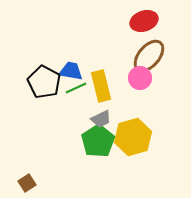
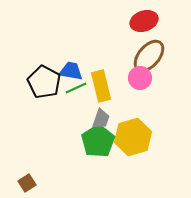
gray trapezoid: rotated 45 degrees counterclockwise
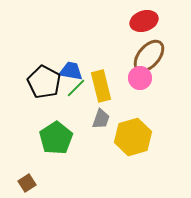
green line: rotated 20 degrees counterclockwise
green pentagon: moved 42 px left, 3 px up
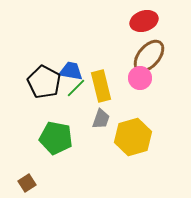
green pentagon: rotated 28 degrees counterclockwise
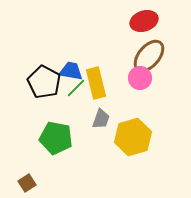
yellow rectangle: moved 5 px left, 3 px up
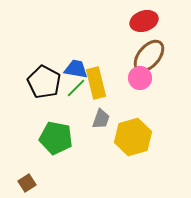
blue trapezoid: moved 5 px right, 2 px up
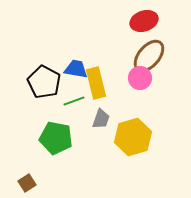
green line: moved 2 px left, 13 px down; rotated 25 degrees clockwise
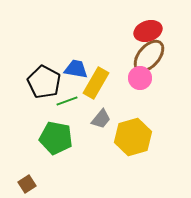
red ellipse: moved 4 px right, 10 px down
yellow rectangle: rotated 44 degrees clockwise
green line: moved 7 px left
gray trapezoid: rotated 20 degrees clockwise
brown square: moved 1 px down
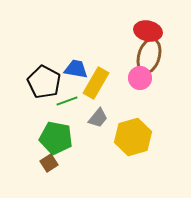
red ellipse: rotated 32 degrees clockwise
brown ellipse: rotated 24 degrees counterclockwise
gray trapezoid: moved 3 px left, 1 px up
brown square: moved 22 px right, 21 px up
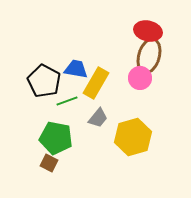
black pentagon: moved 1 px up
brown square: rotated 30 degrees counterclockwise
